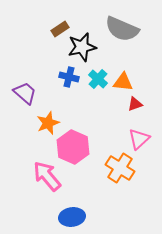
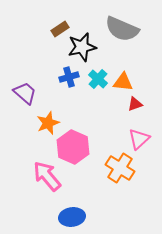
blue cross: rotated 30 degrees counterclockwise
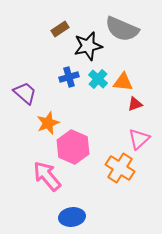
black star: moved 6 px right, 1 px up
